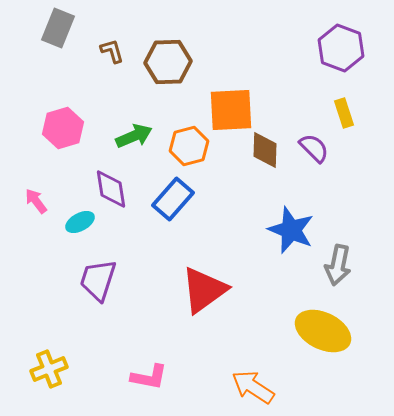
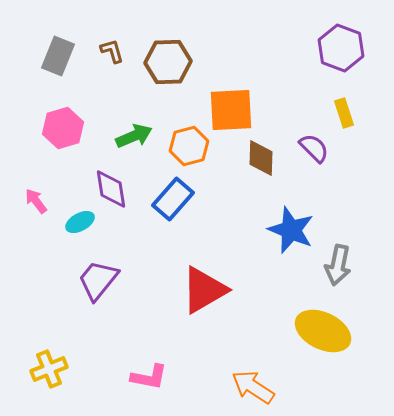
gray rectangle: moved 28 px down
brown diamond: moved 4 px left, 8 px down
purple trapezoid: rotated 21 degrees clockwise
red triangle: rotated 6 degrees clockwise
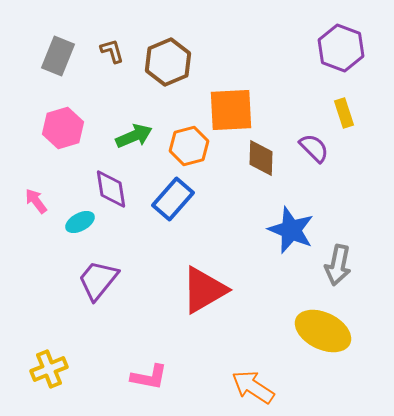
brown hexagon: rotated 21 degrees counterclockwise
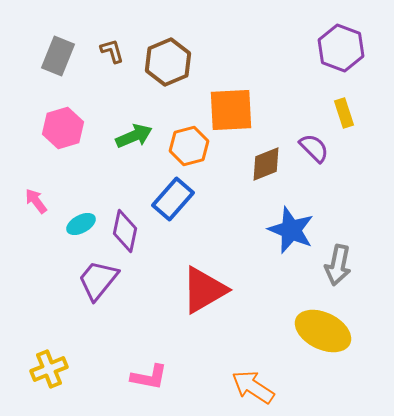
brown diamond: moved 5 px right, 6 px down; rotated 66 degrees clockwise
purple diamond: moved 14 px right, 42 px down; rotated 21 degrees clockwise
cyan ellipse: moved 1 px right, 2 px down
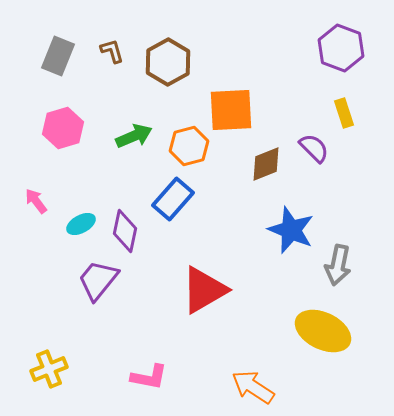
brown hexagon: rotated 6 degrees counterclockwise
